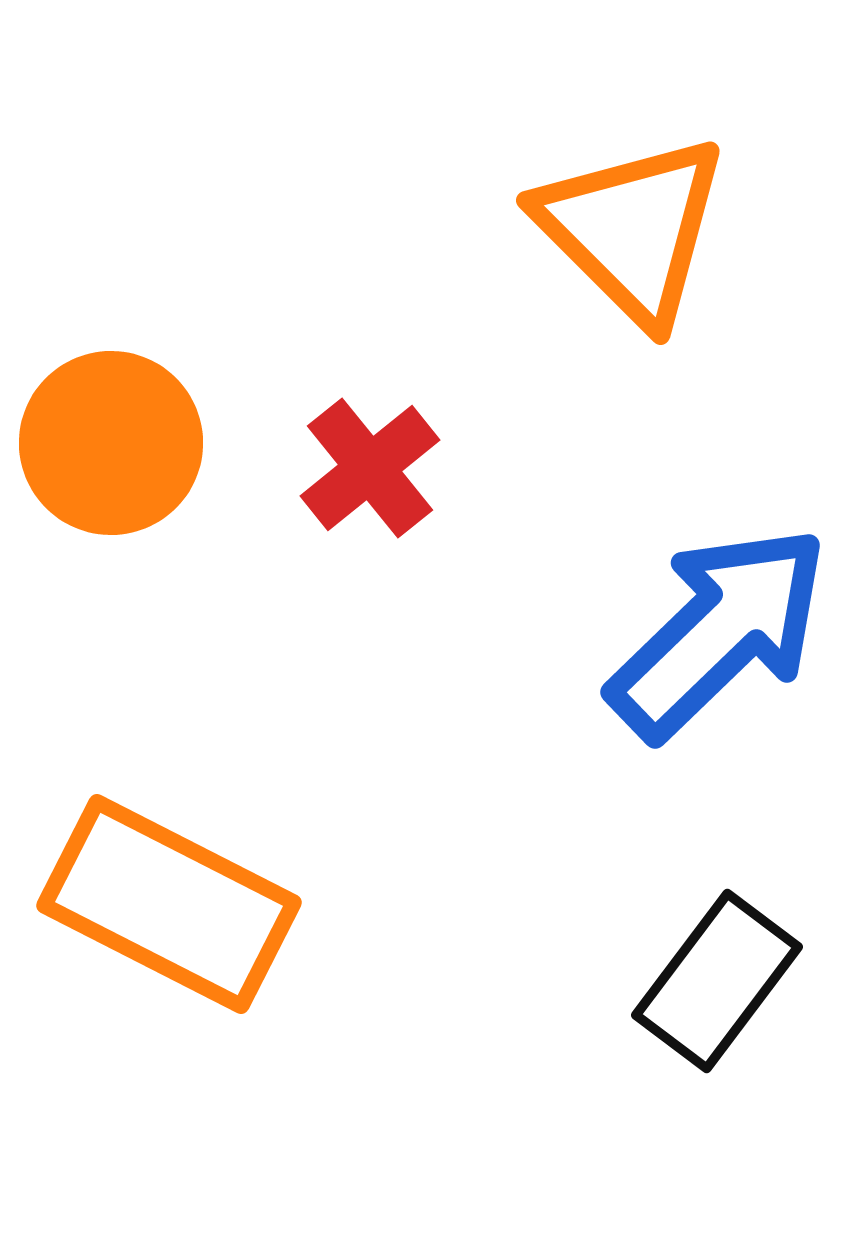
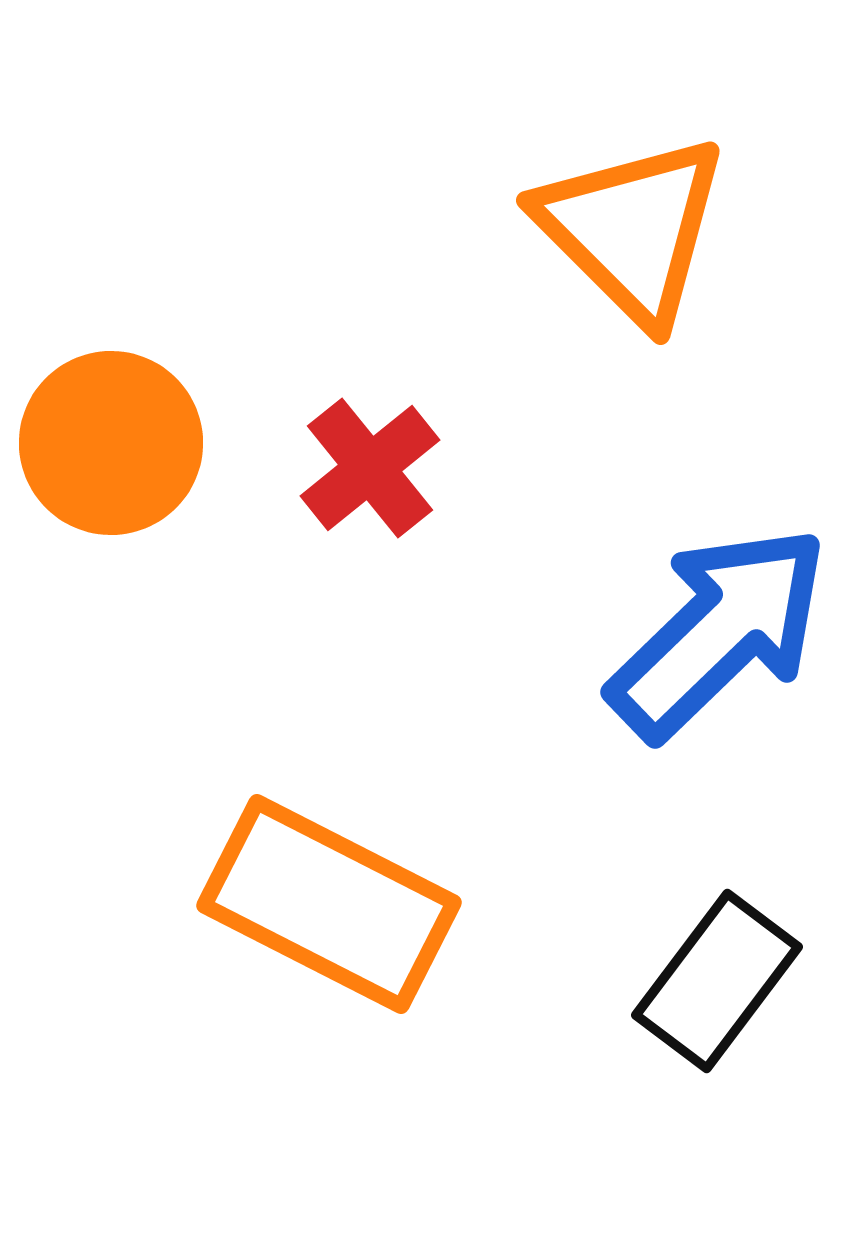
orange rectangle: moved 160 px right
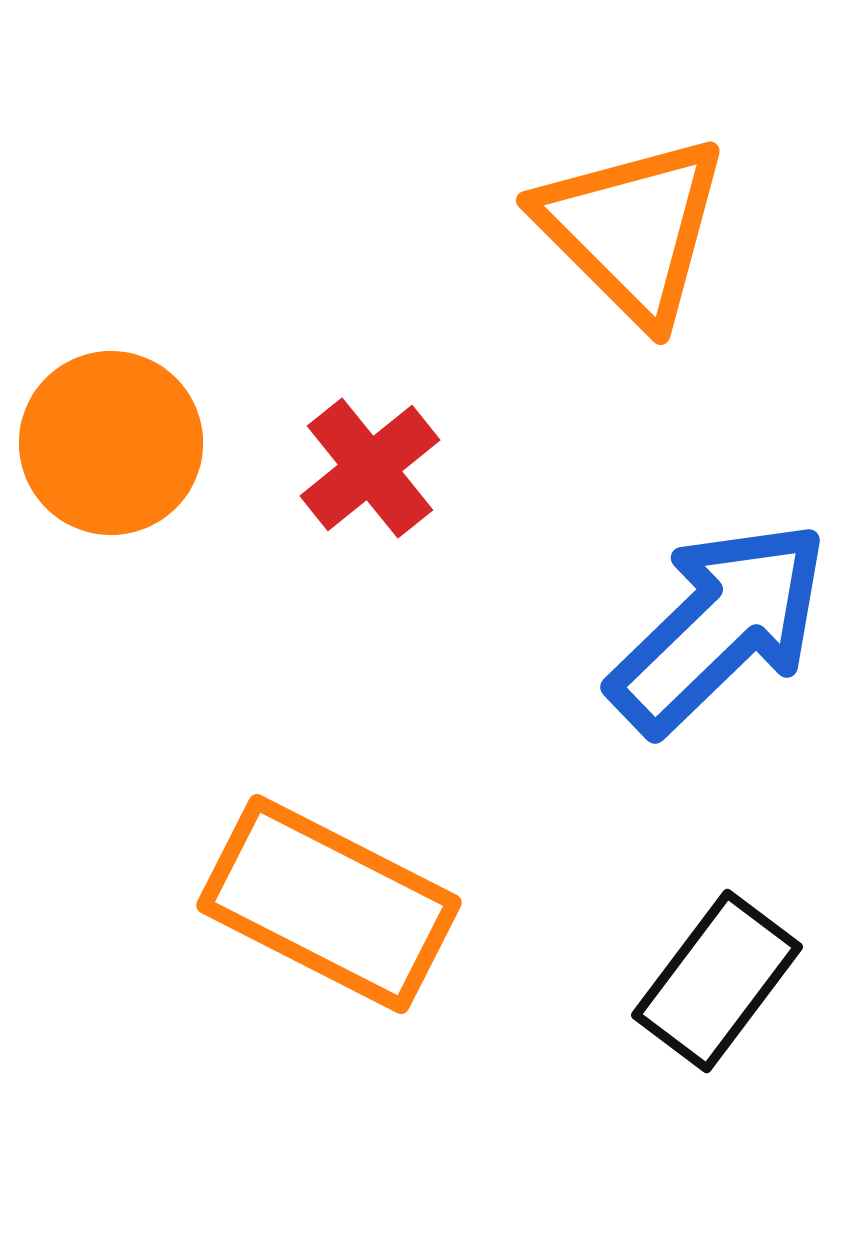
blue arrow: moved 5 px up
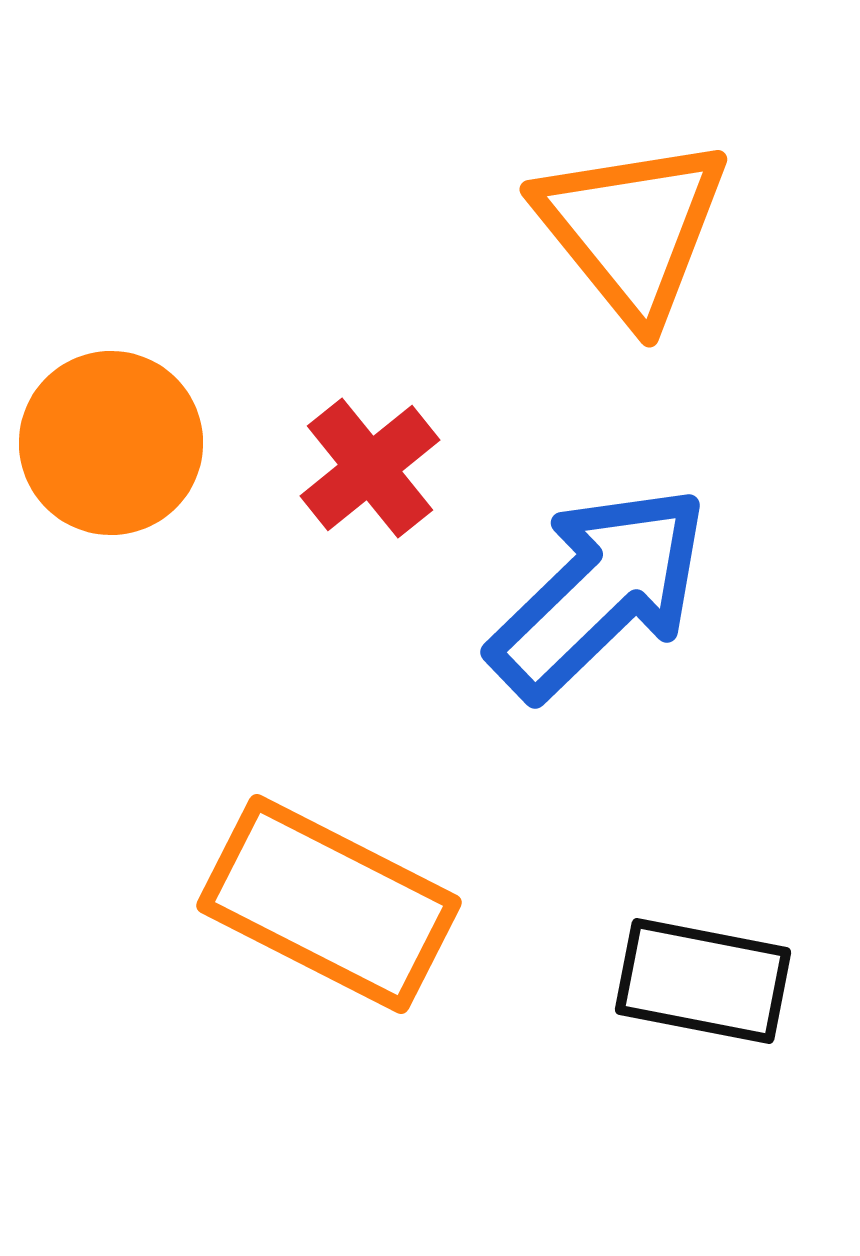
orange triangle: rotated 6 degrees clockwise
blue arrow: moved 120 px left, 35 px up
black rectangle: moved 14 px left; rotated 64 degrees clockwise
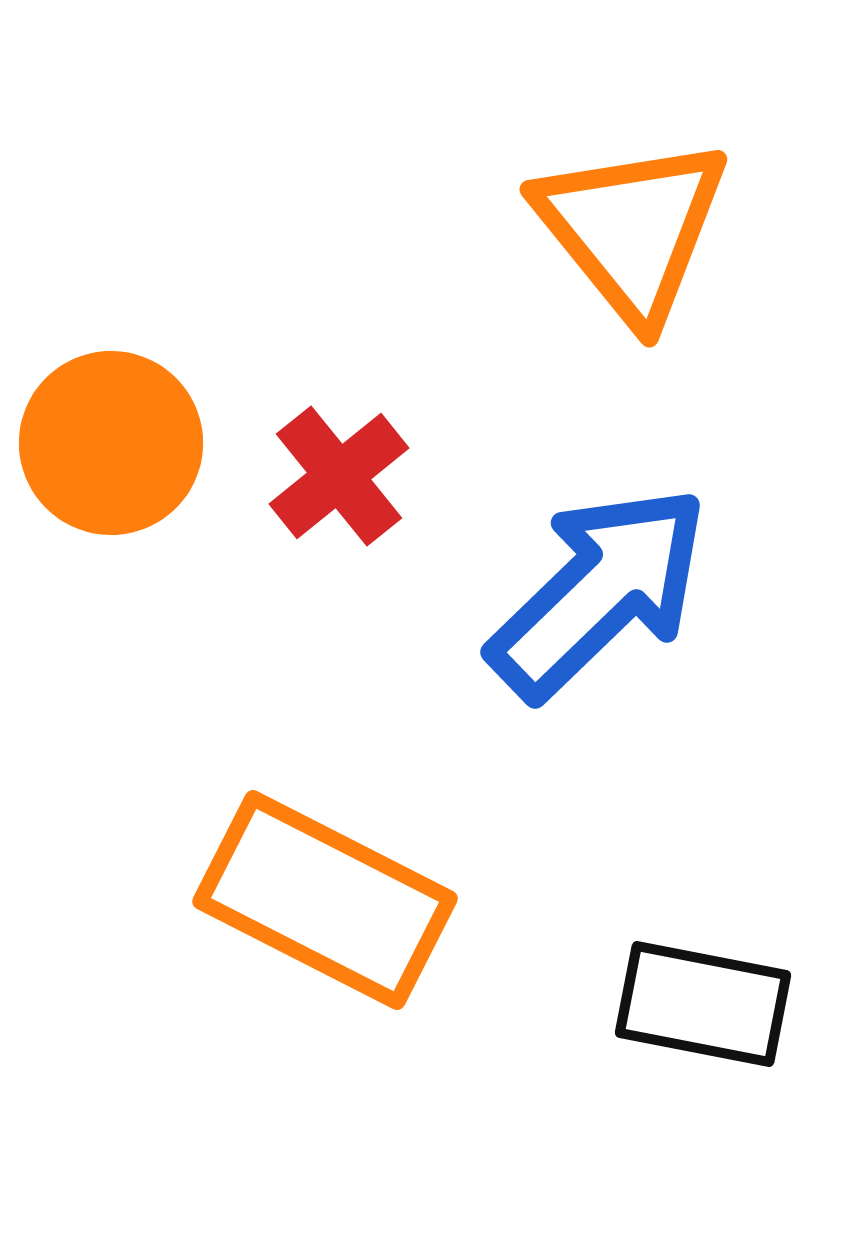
red cross: moved 31 px left, 8 px down
orange rectangle: moved 4 px left, 4 px up
black rectangle: moved 23 px down
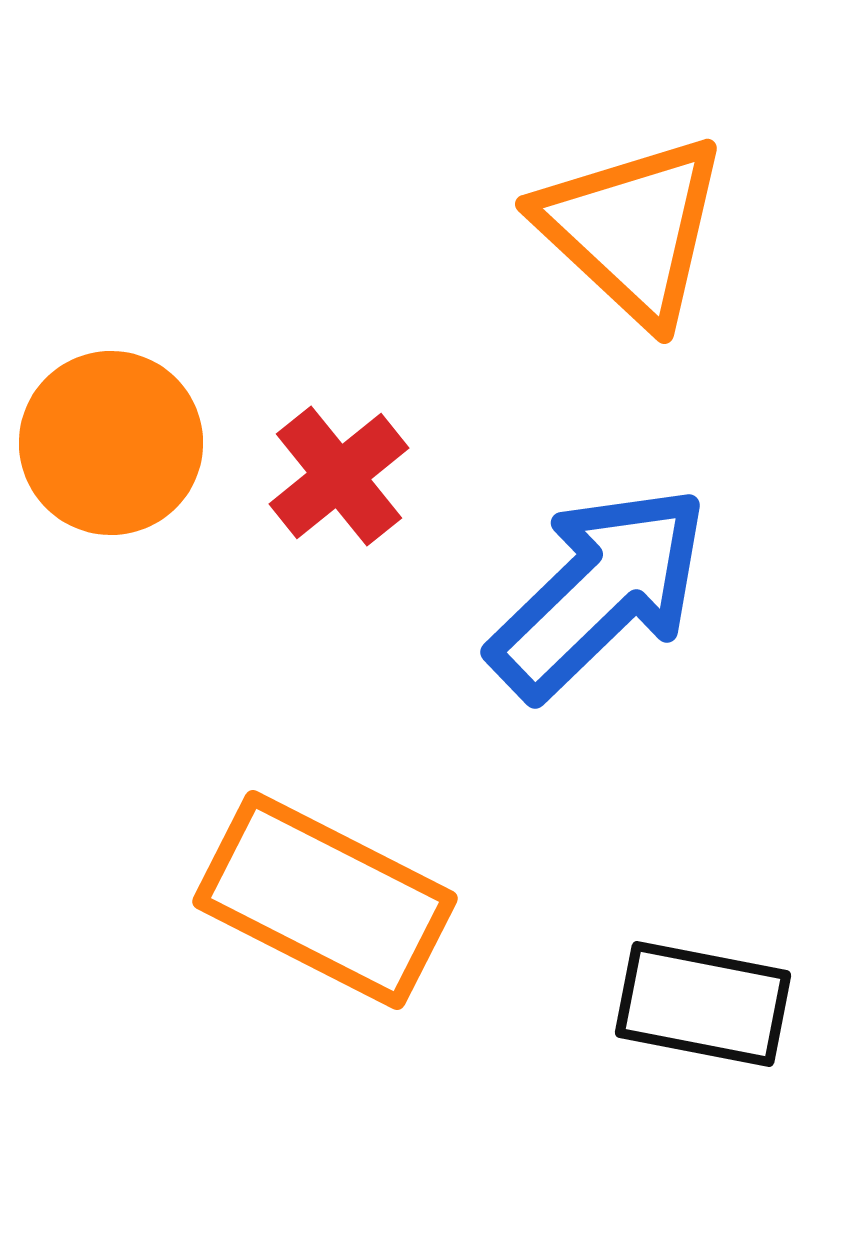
orange triangle: rotated 8 degrees counterclockwise
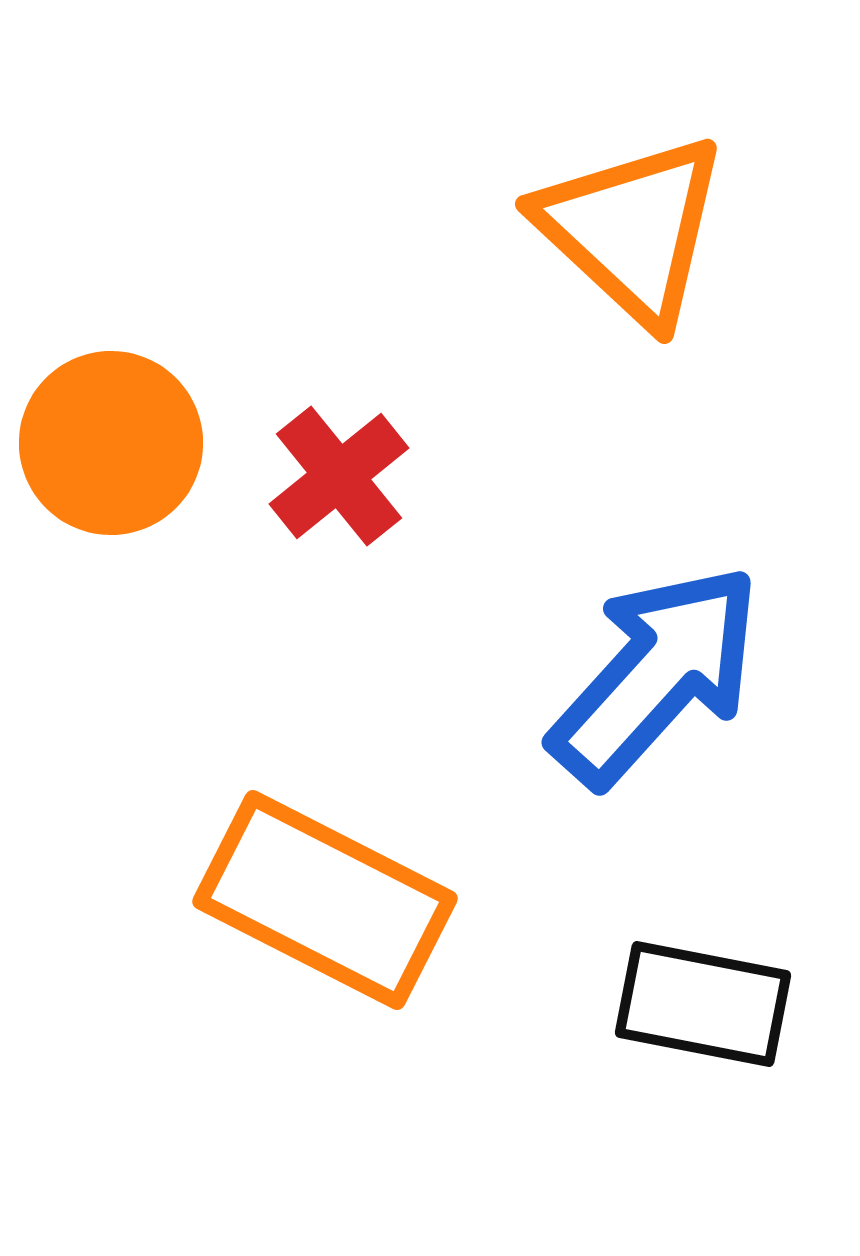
blue arrow: moved 57 px right, 83 px down; rotated 4 degrees counterclockwise
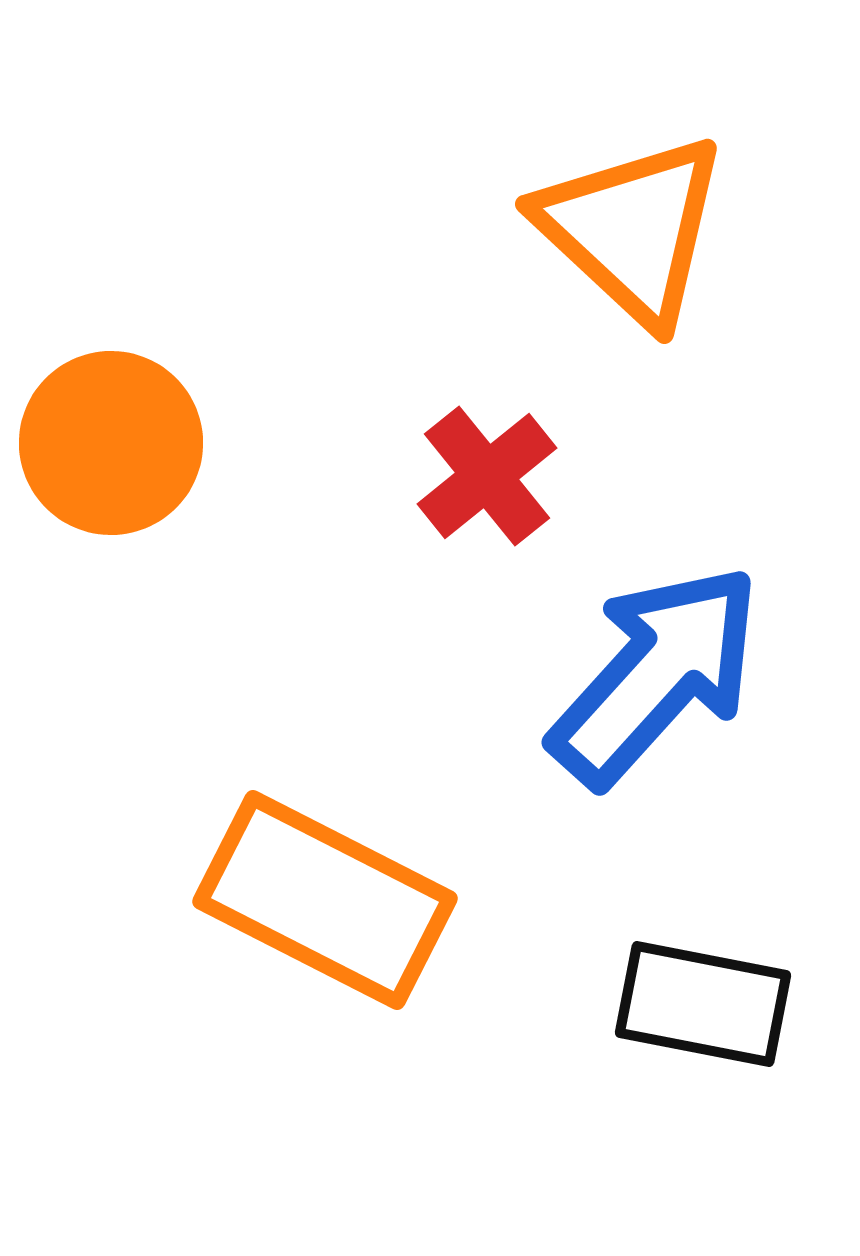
red cross: moved 148 px right
